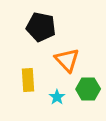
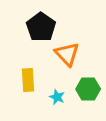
black pentagon: rotated 24 degrees clockwise
orange triangle: moved 6 px up
cyan star: rotated 14 degrees counterclockwise
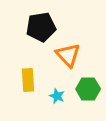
black pentagon: rotated 28 degrees clockwise
orange triangle: moved 1 px right, 1 px down
cyan star: moved 1 px up
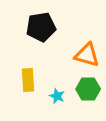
orange triangle: moved 19 px right; rotated 32 degrees counterclockwise
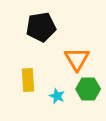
orange triangle: moved 10 px left, 4 px down; rotated 44 degrees clockwise
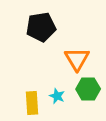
yellow rectangle: moved 4 px right, 23 px down
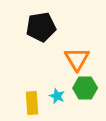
green hexagon: moved 3 px left, 1 px up
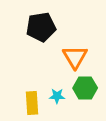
orange triangle: moved 2 px left, 2 px up
cyan star: rotated 21 degrees counterclockwise
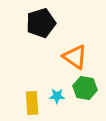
black pentagon: moved 4 px up; rotated 8 degrees counterclockwise
orange triangle: rotated 24 degrees counterclockwise
green hexagon: rotated 10 degrees clockwise
